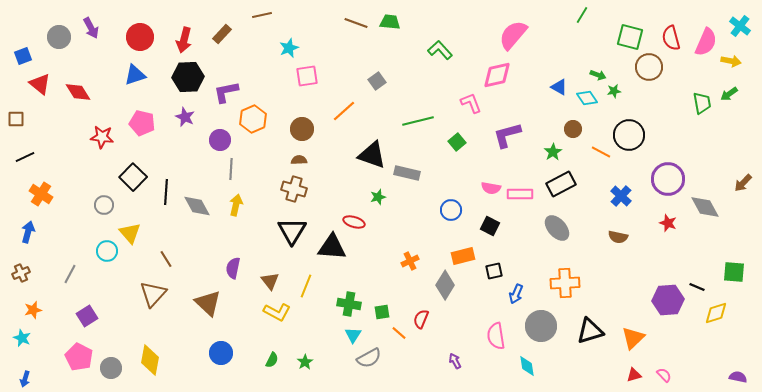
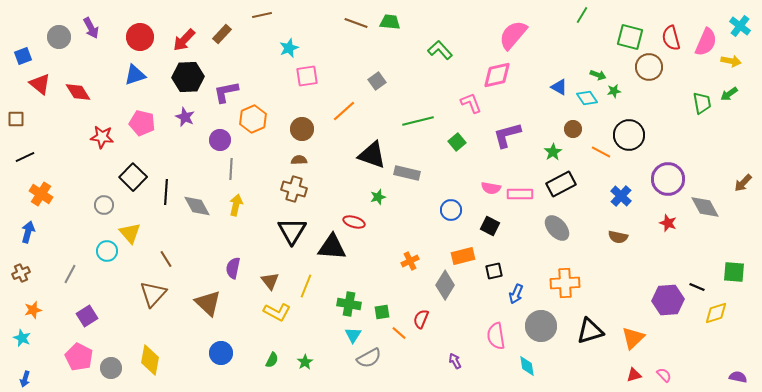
red arrow at (184, 40): rotated 30 degrees clockwise
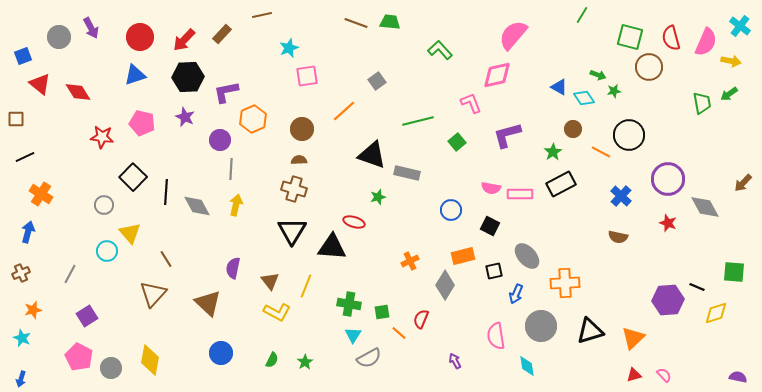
cyan diamond at (587, 98): moved 3 px left
gray ellipse at (557, 228): moved 30 px left, 28 px down
blue arrow at (25, 379): moved 4 px left
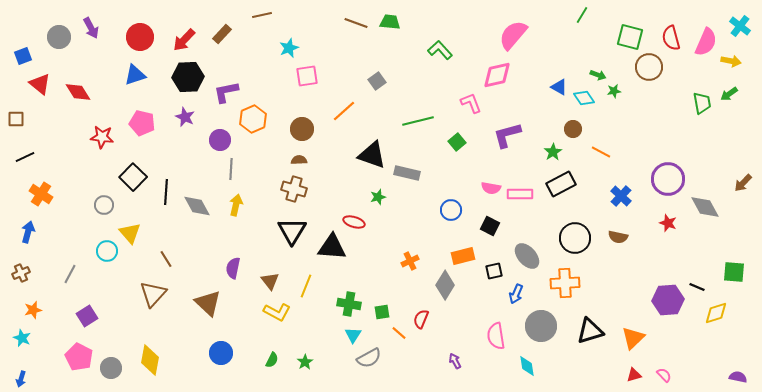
black circle at (629, 135): moved 54 px left, 103 px down
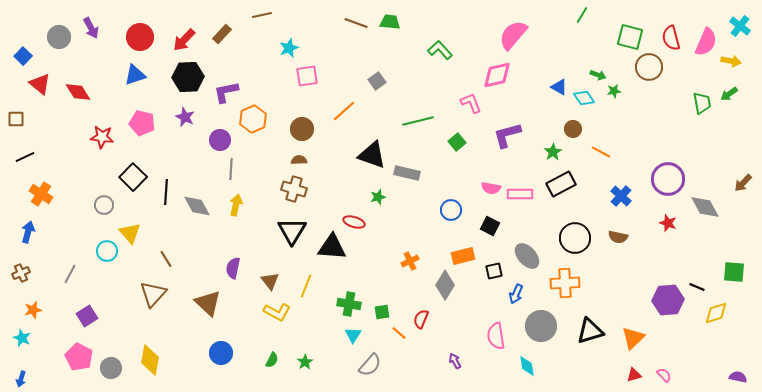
blue square at (23, 56): rotated 24 degrees counterclockwise
gray semicircle at (369, 358): moved 1 px right, 7 px down; rotated 20 degrees counterclockwise
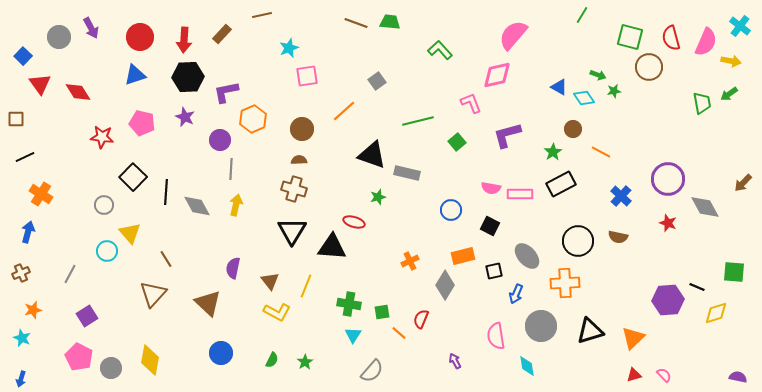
red arrow at (184, 40): rotated 40 degrees counterclockwise
red triangle at (40, 84): rotated 15 degrees clockwise
black circle at (575, 238): moved 3 px right, 3 px down
gray semicircle at (370, 365): moved 2 px right, 6 px down
